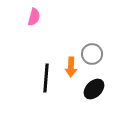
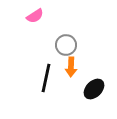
pink semicircle: moved 1 px right, 1 px up; rotated 42 degrees clockwise
gray circle: moved 26 px left, 9 px up
black line: rotated 8 degrees clockwise
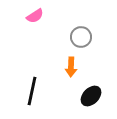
gray circle: moved 15 px right, 8 px up
black line: moved 14 px left, 13 px down
black ellipse: moved 3 px left, 7 px down
